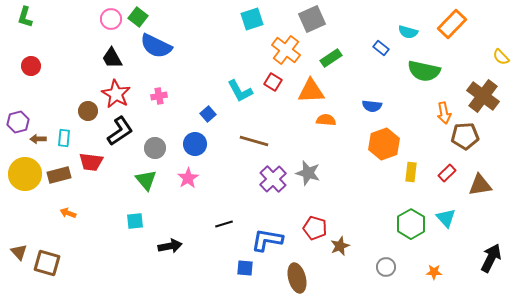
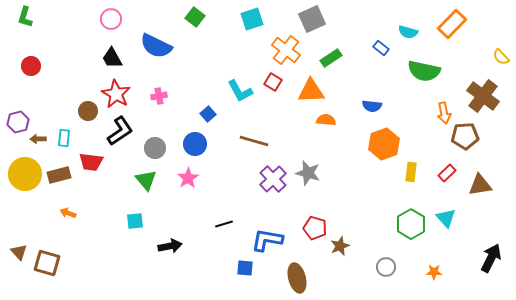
green square at (138, 17): moved 57 px right
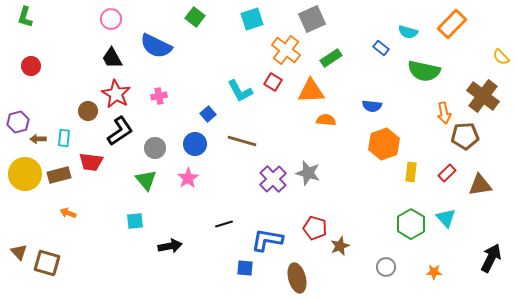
brown line at (254, 141): moved 12 px left
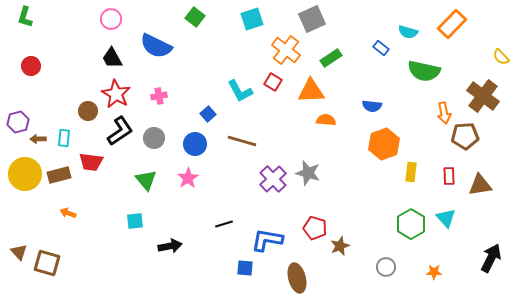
gray circle at (155, 148): moved 1 px left, 10 px up
red rectangle at (447, 173): moved 2 px right, 3 px down; rotated 48 degrees counterclockwise
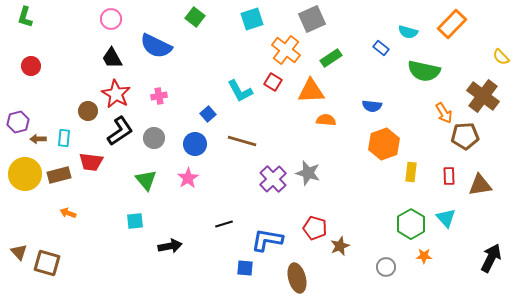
orange arrow at (444, 113): rotated 20 degrees counterclockwise
orange star at (434, 272): moved 10 px left, 16 px up
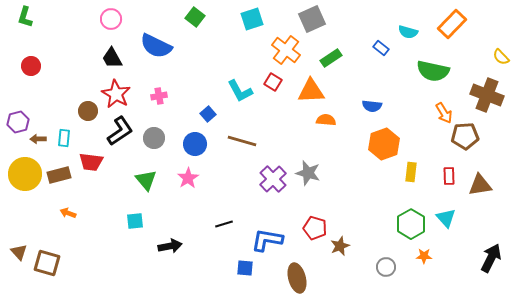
green semicircle at (424, 71): moved 9 px right
brown cross at (483, 96): moved 4 px right, 1 px up; rotated 16 degrees counterclockwise
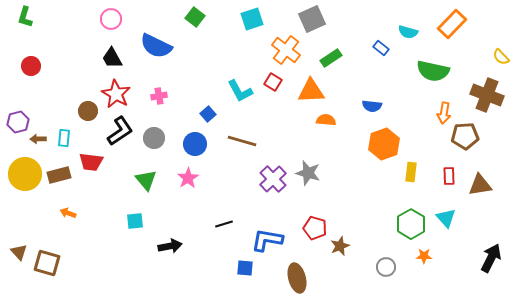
orange arrow at (444, 113): rotated 40 degrees clockwise
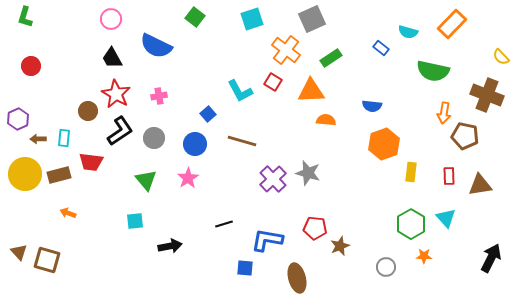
purple hexagon at (18, 122): moved 3 px up; rotated 10 degrees counterclockwise
brown pentagon at (465, 136): rotated 16 degrees clockwise
red pentagon at (315, 228): rotated 10 degrees counterclockwise
brown square at (47, 263): moved 3 px up
